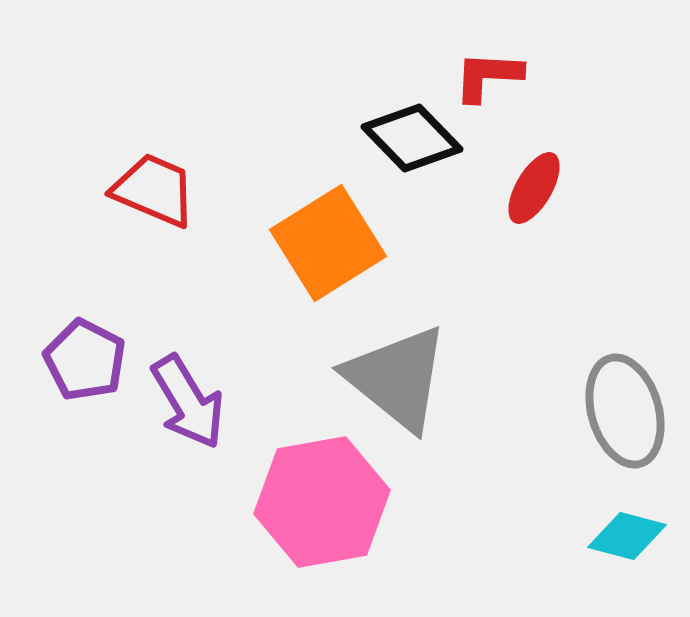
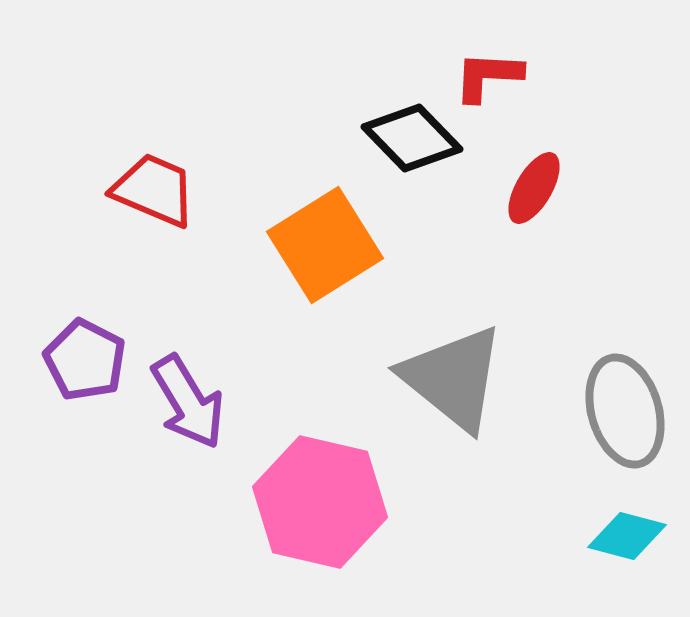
orange square: moved 3 px left, 2 px down
gray triangle: moved 56 px right
pink hexagon: moved 2 px left; rotated 23 degrees clockwise
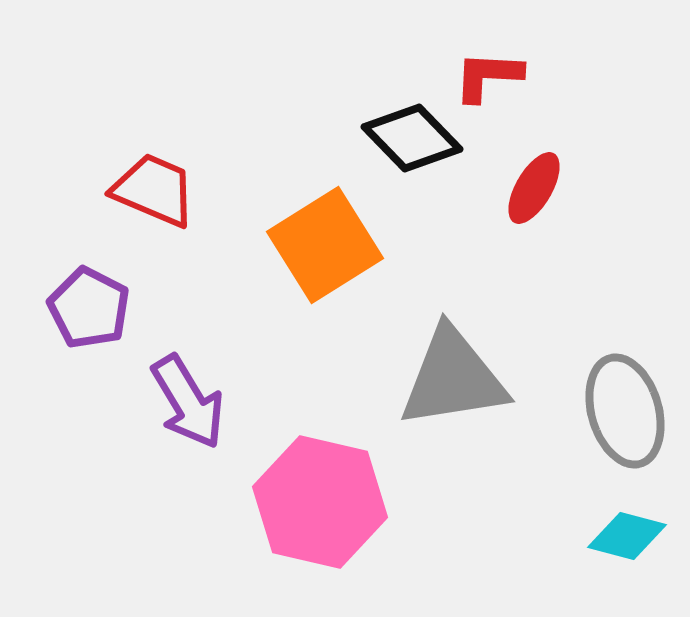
purple pentagon: moved 4 px right, 52 px up
gray triangle: rotated 48 degrees counterclockwise
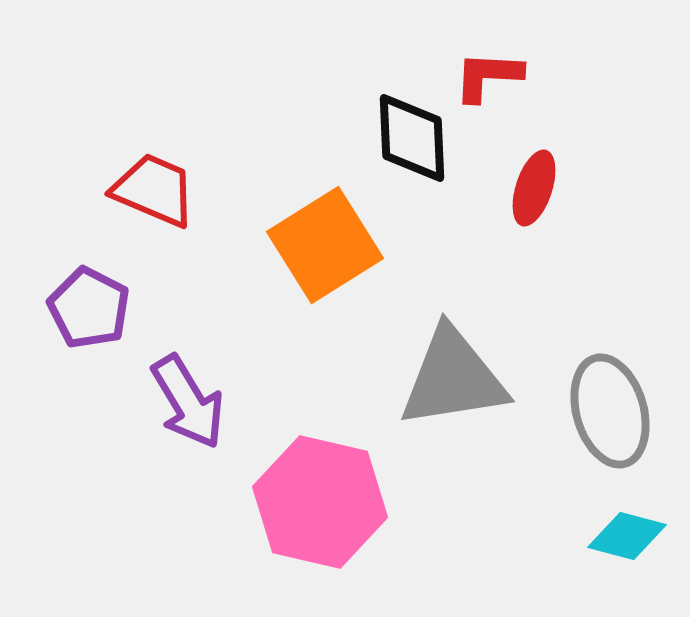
black diamond: rotated 42 degrees clockwise
red ellipse: rotated 12 degrees counterclockwise
gray ellipse: moved 15 px left
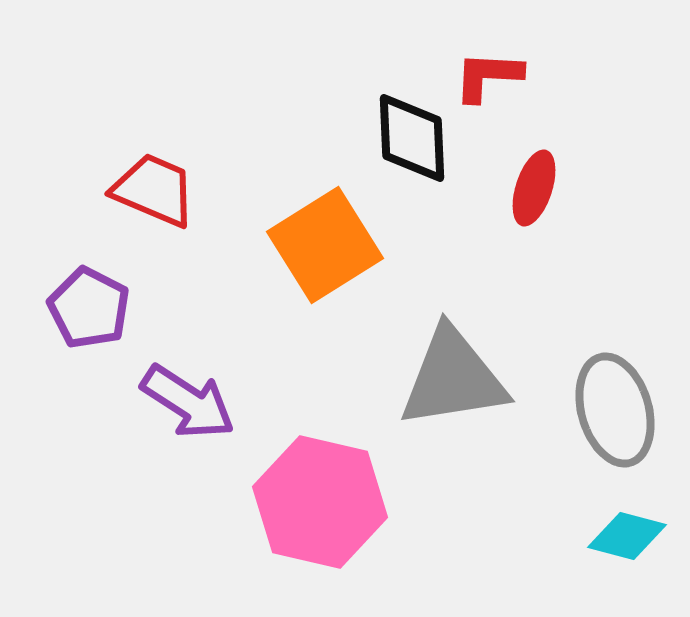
purple arrow: rotated 26 degrees counterclockwise
gray ellipse: moved 5 px right, 1 px up
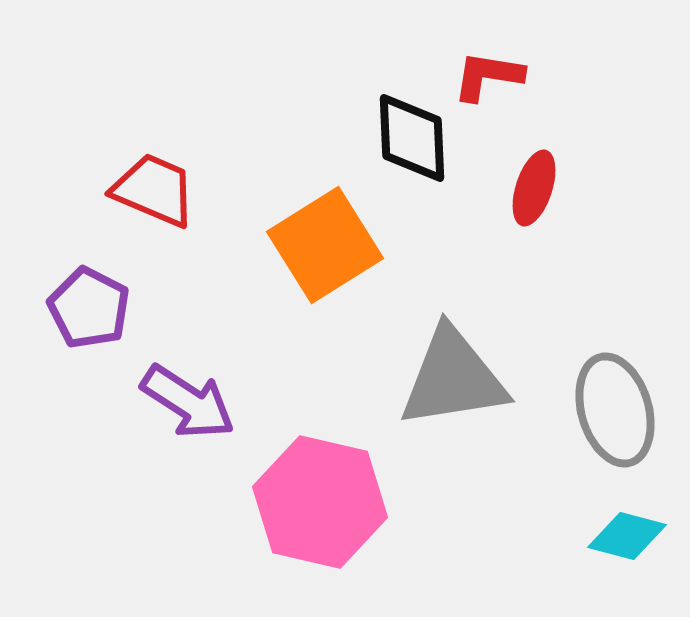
red L-shape: rotated 6 degrees clockwise
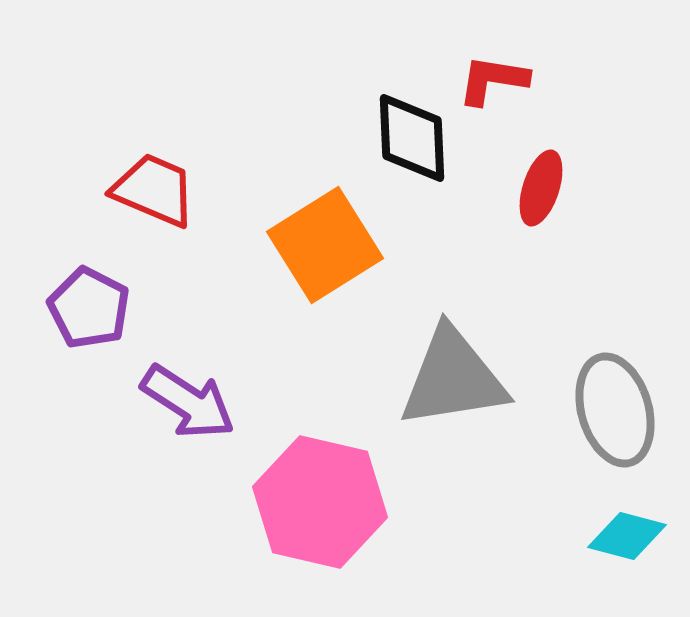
red L-shape: moved 5 px right, 4 px down
red ellipse: moved 7 px right
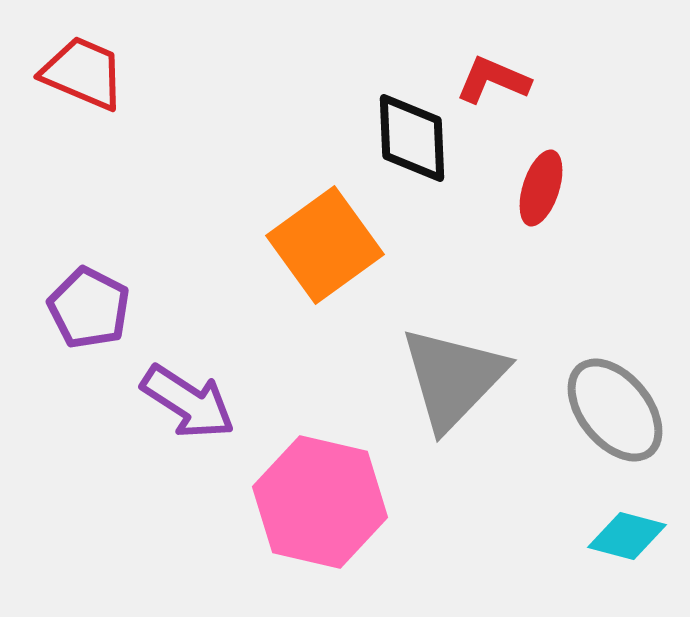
red L-shape: rotated 14 degrees clockwise
red trapezoid: moved 71 px left, 117 px up
orange square: rotated 4 degrees counterclockwise
gray triangle: rotated 37 degrees counterclockwise
gray ellipse: rotated 23 degrees counterclockwise
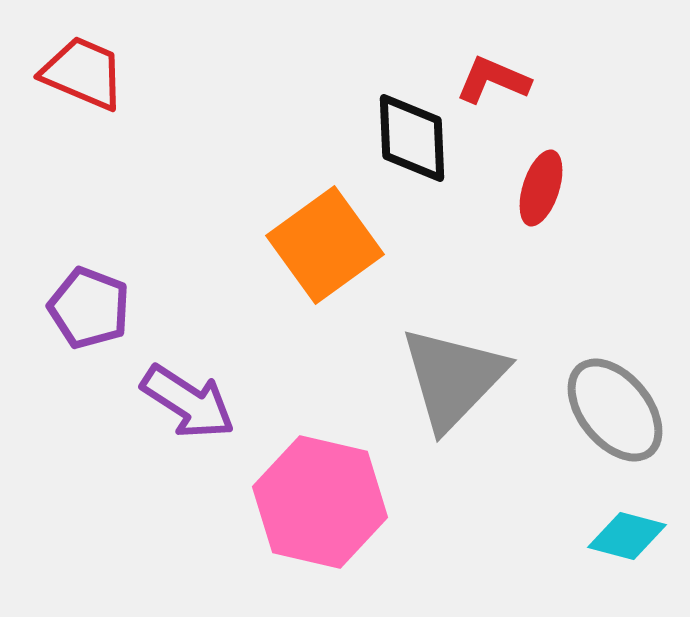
purple pentagon: rotated 6 degrees counterclockwise
